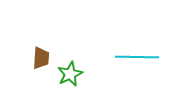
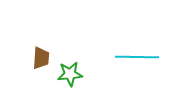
green star: rotated 20 degrees clockwise
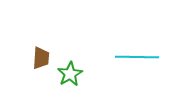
green star: rotated 25 degrees counterclockwise
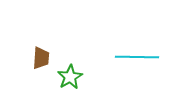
green star: moved 3 px down
